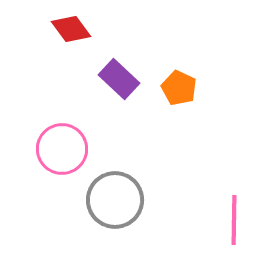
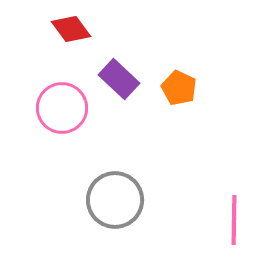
pink circle: moved 41 px up
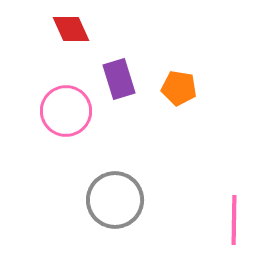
red diamond: rotated 12 degrees clockwise
purple rectangle: rotated 30 degrees clockwise
orange pentagon: rotated 16 degrees counterclockwise
pink circle: moved 4 px right, 3 px down
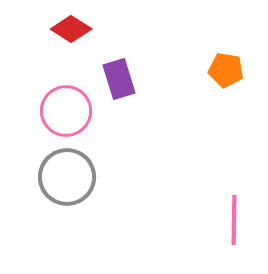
red diamond: rotated 33 degrees counterclockwise
orange pentagon: moved 47 px right, 18 px up
gray circle: moved 48 px left, 23 px up
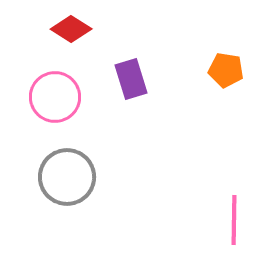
purple rectangle: moved 12 px right
pink circle: moved 11 px left, 14 px up
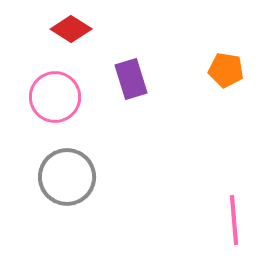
pink line: rotated 6 degrees counterclockwise
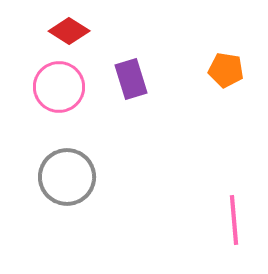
red diamond: moved 2 px left, 2 px down
pink circle: moved 4 px right, 10 px up
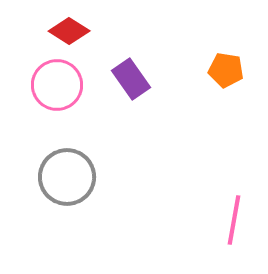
purple rectangle: rotated 18 degrees counterclockwise
pink circle: moved 2 px left, 2 px up
pink line: rotated 15 degrees clockwise
